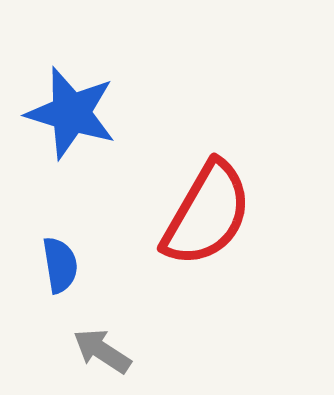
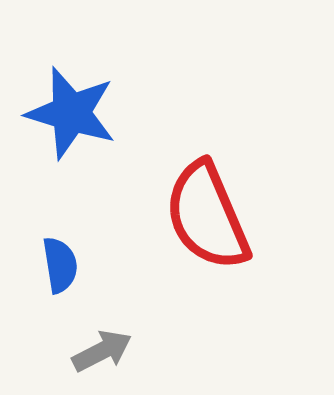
red semicircle: moved 2 px down; rotated 127 degrees clockwise
gray arrow: rotated 120 degrees clockwise
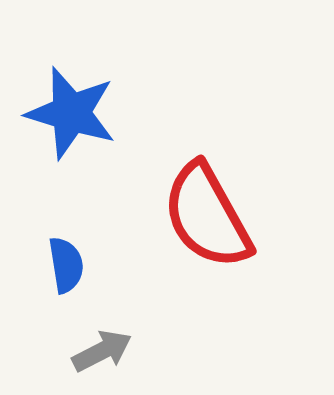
red semicircle: rotated 6 degrees counterclockwise
blue semicircle: moved 6 px right
